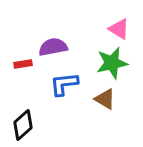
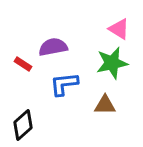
red rectangle: rotated 42 degrees clockwise
brown triangle: moved 6 px down; rotated 30 degrees counterclockwise
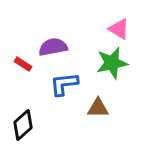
brown triangle: moved 7 px left, 3 px down
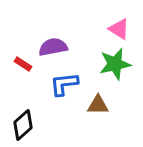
green star: moved 3 px right, 1 px down
brown triangle: moved 3 px up
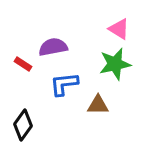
black diamond: rotated 12 degrees counterclockwise
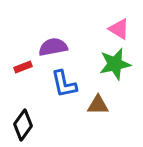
red rectangle: moved 3 px down; rotated 54 degrees counterclockwise
blue L-shape: rotated 96 degrees counterclockwise
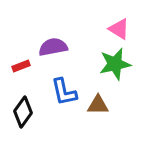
red rectangle: moved 2 px left, 1 px up
blue L-shape: moved 8 px down
black diamond: moved 13 px up
